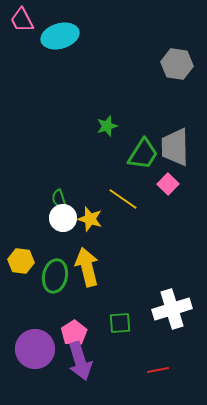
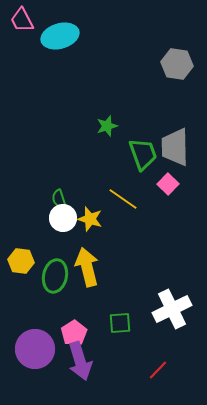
green trapezoid: rotated 52 degrees counterclockwise
white cross: rotated 9 degrees counterclockwise
red line: rotated 35 degrees counterclockwise
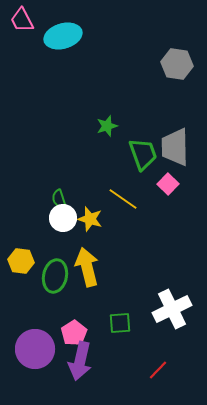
cyan ellipse: moved 3 px right
purple arrow: rotated 30 degrees clockwise
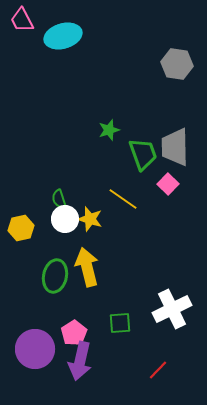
green star: moved 2 px right, 4 px down
white circle: moved 2 px right, 1 px down
yellow hexagon: moved 33 px up; rotated 20 degrees counterclockwise
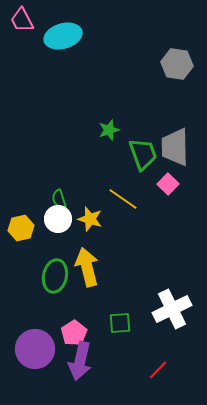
white circle: moved 7 px left
